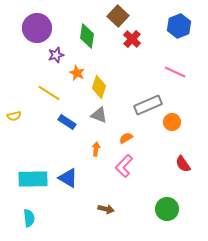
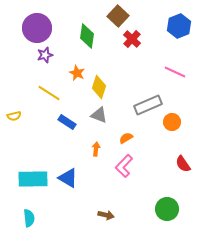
purple star: moved 11 px left
brown arrow: moved 6 px down
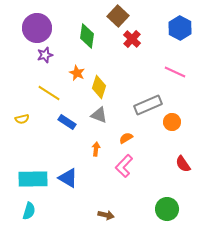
blue hexagon: moved 1 px right, 2 px down; rotated 10 degrees counterclockwise
yellow semicircle: moved 8 px right, 3 px down
cyan semicircle: moved 7 px up; rotated 24 degrees clockwise
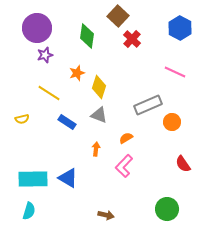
orange star: rotated 28 degrees clockwise
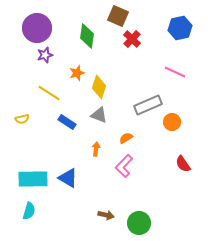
brown square: rotated 20 degrees counterclockwise
blue hexagon: rotated 20 degrees clockwise
green circle: moved 28 px left, 14 px down
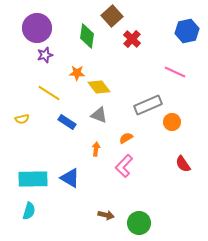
brown square: moved 6 px left; rotated 25 degrees clockwise
blue hexagon: moved 7 px right, 3 px down
orange star: rotated 21 degrees clockwise
yellow diamond: rotated 55 degrees counterclockwise
blue triangle: moved 2 px right
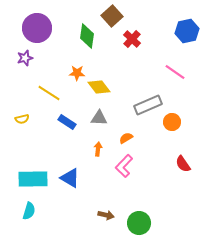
purple star: moved 20 px left, 3 px down
pink line: rotated 10 degrees clockwise
gray triangle: moved 3 px down; rotated 18 degrees counterclockwise
orange arrow: moved 2 px right
